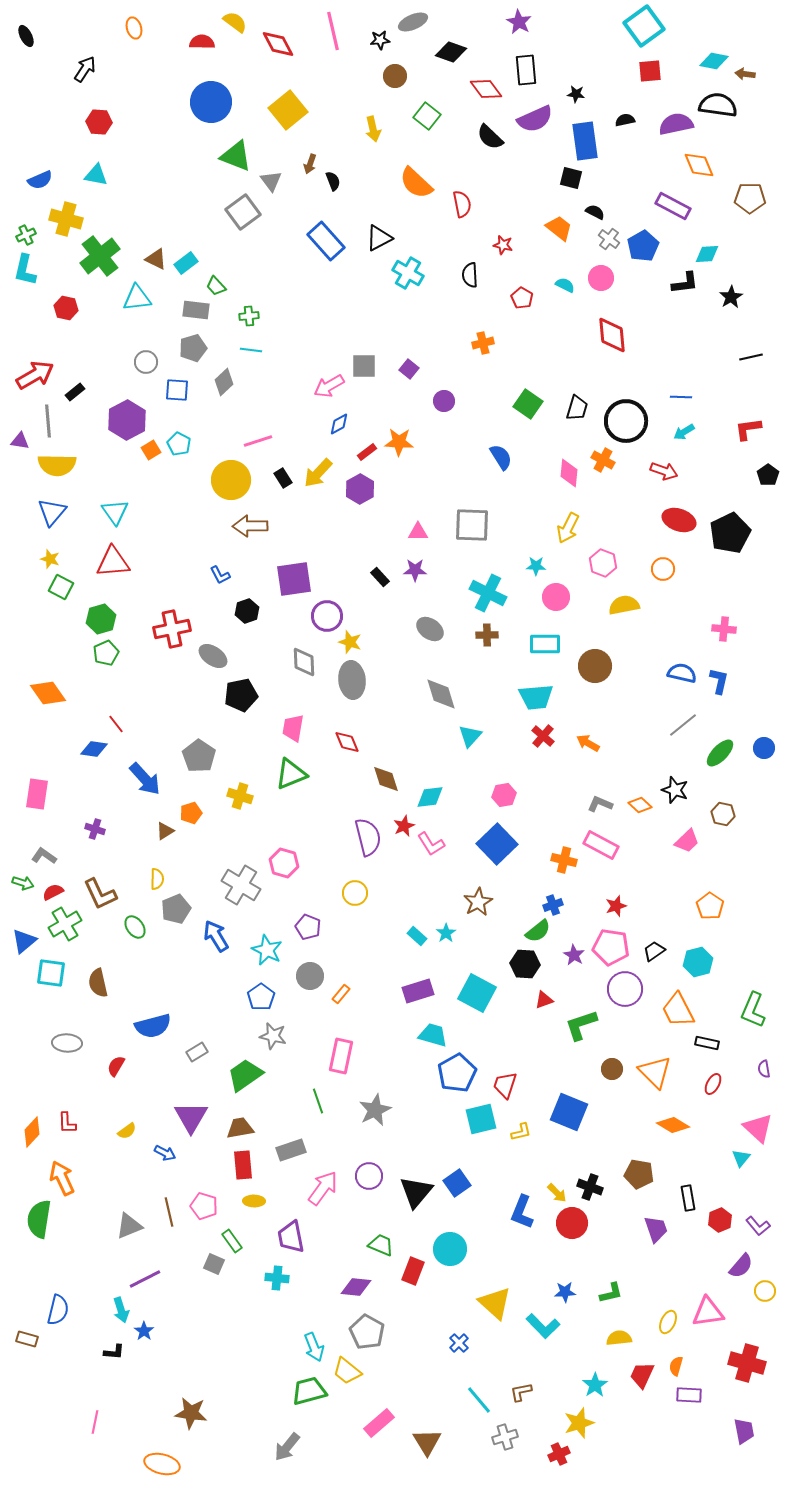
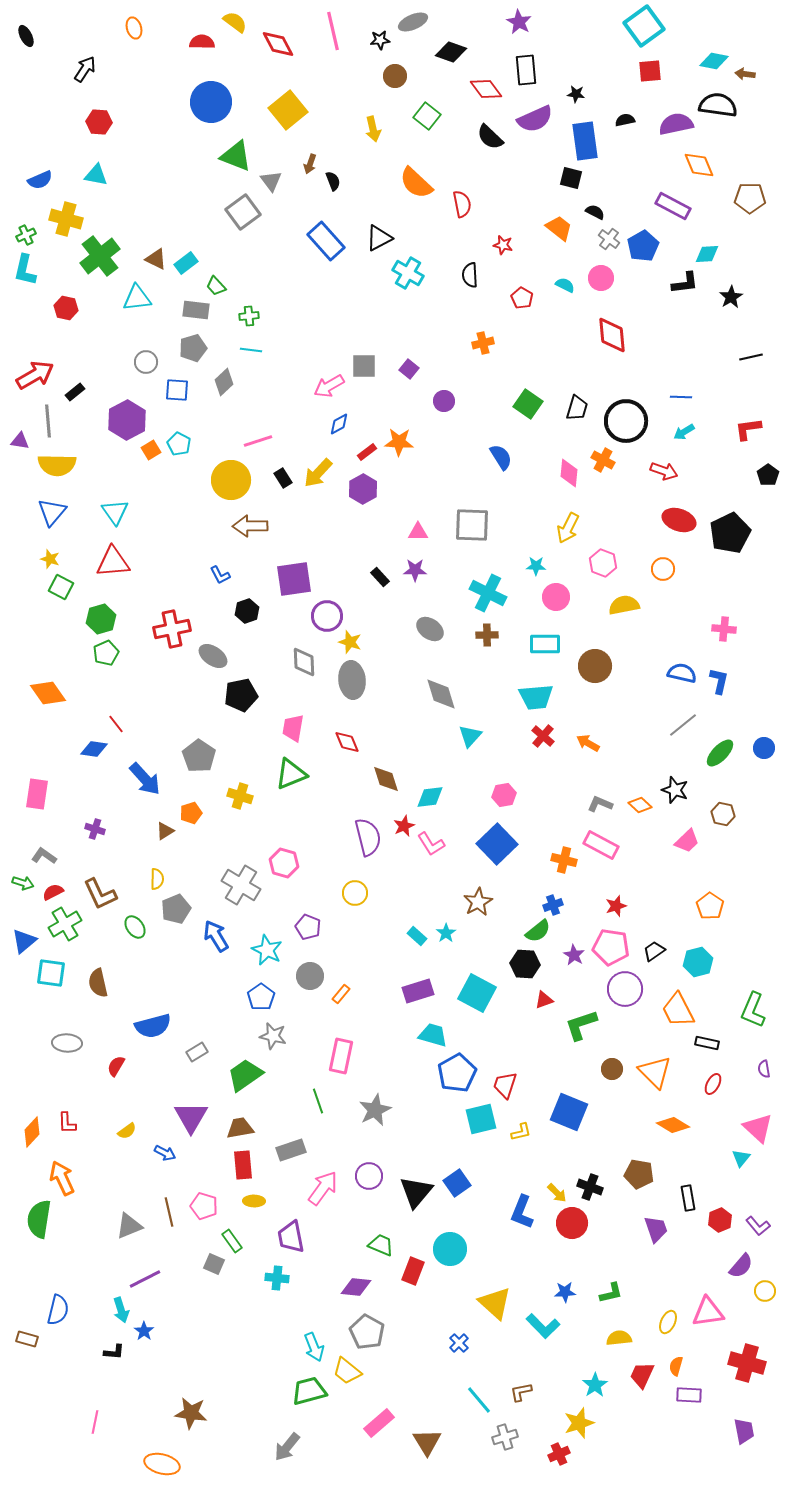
purple hexagon at (360, 489): moved 3 px right
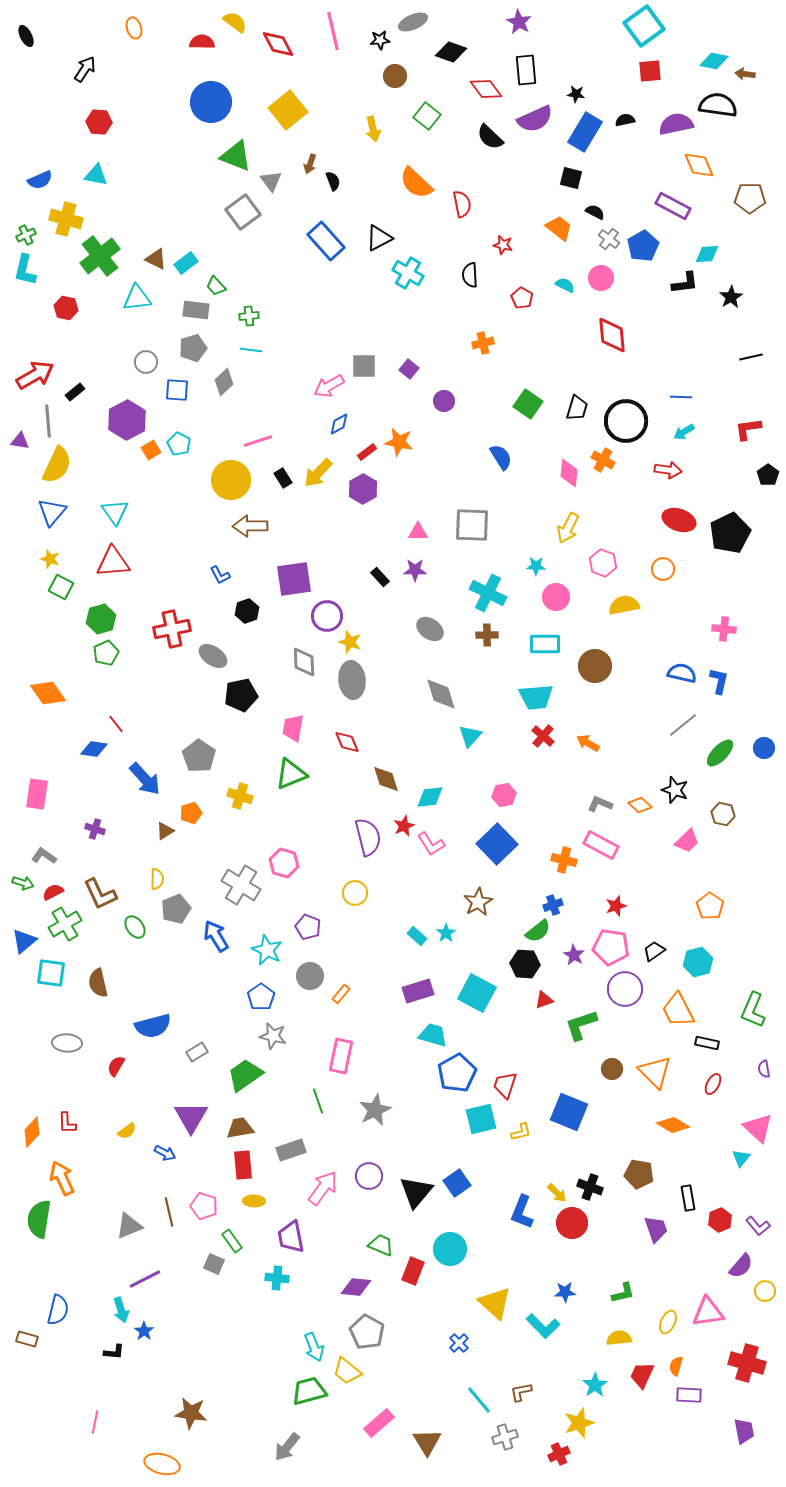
blue rectangle at (585, 141): moved 9 px up; rotated 39 degrees clockwise
orange star at (399, 442): rotated 8 degrees clockwise
yellow semicircle at (57, 465): rotated 66 degrees counterclockwise
red arrow at (664, 471): moved 4 px right, 1 px up; rotated 12 degrees counterclockwise
green L-shape at (611, 1293): moved 12 px right
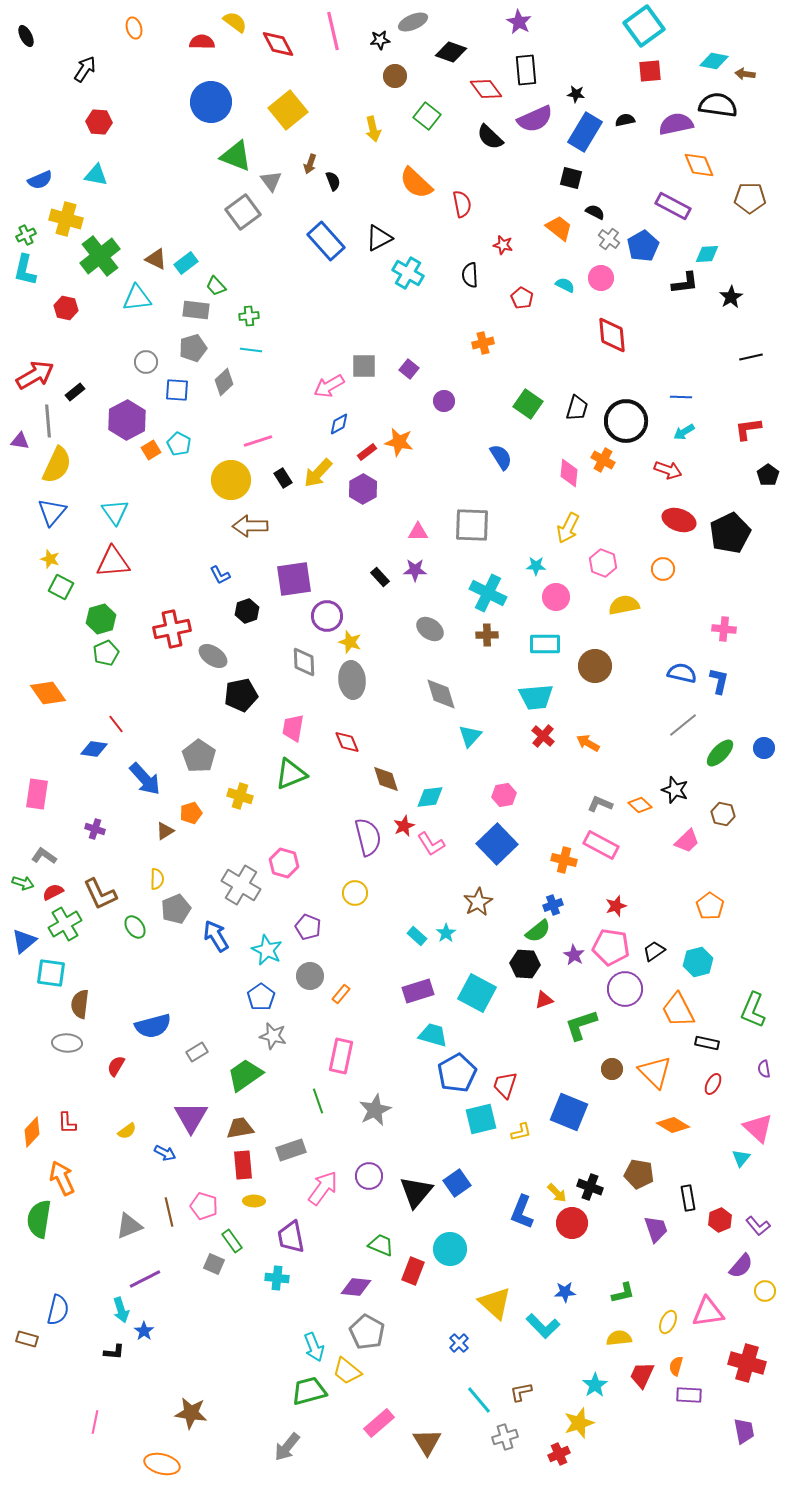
red arrow at (668, 470): rotated 12 degrees clockwise
brown semicircle at (98, 983): moved 18 px left, 21 px down; rotated 20 degrees clockwise
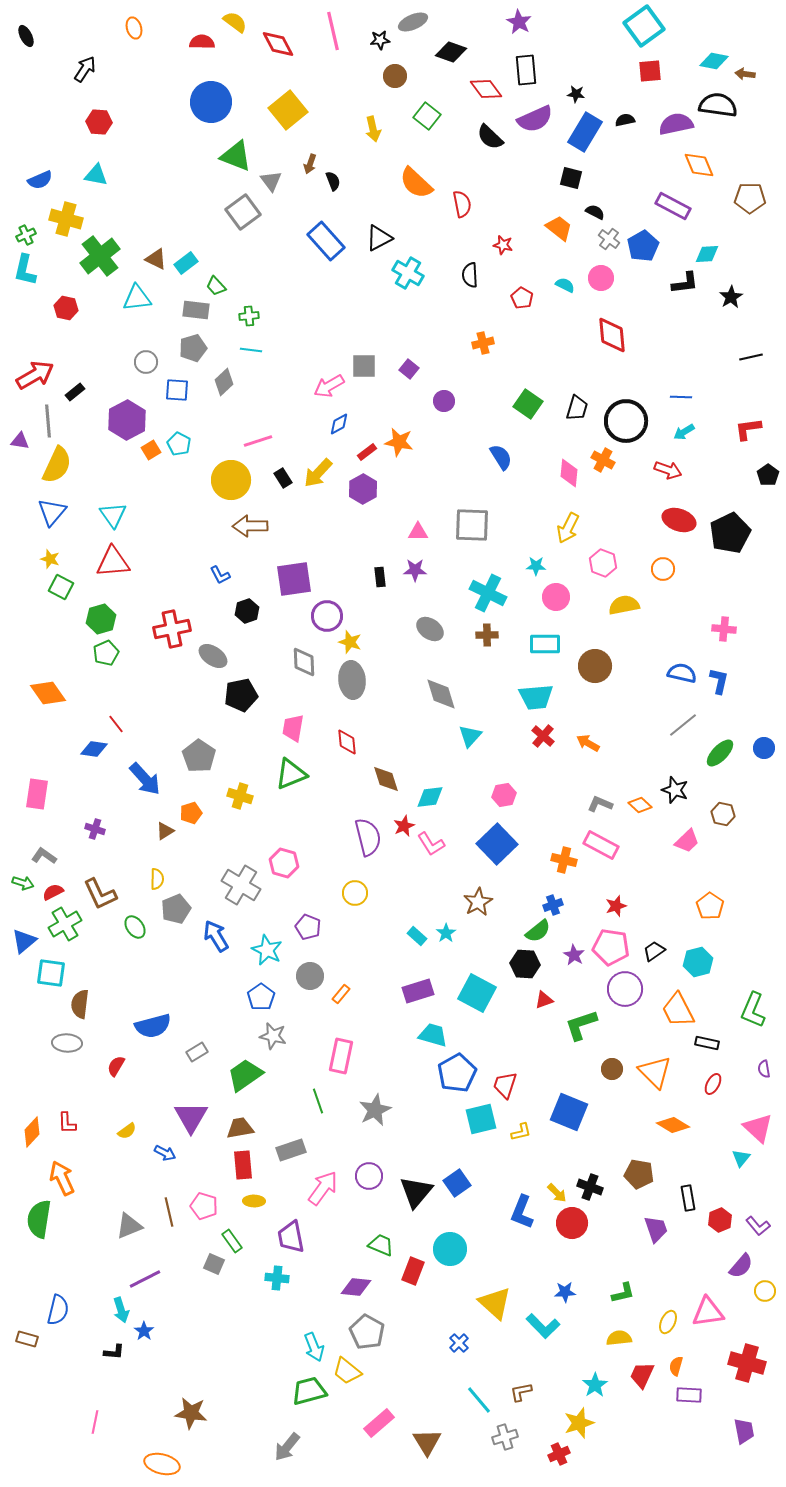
cyan triangle at (115, 512): moved 2 px left, 3 px down
black rectangle at (380, 577): rotated 36 degrees clockwise
red diamond at (347, 742): rotated 16 degrees clockwise
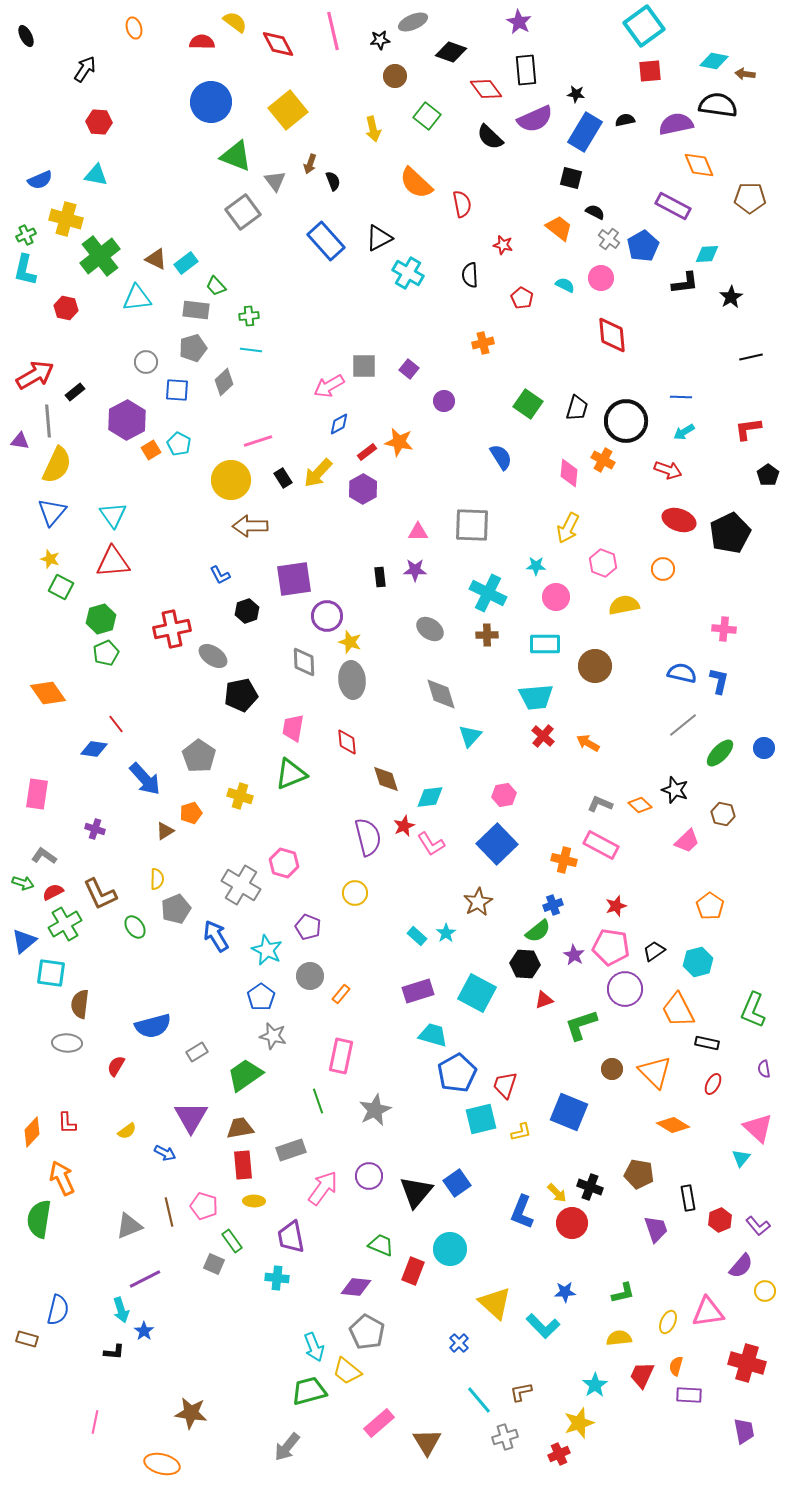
gray triangle at (271, 181): moved 4 px right
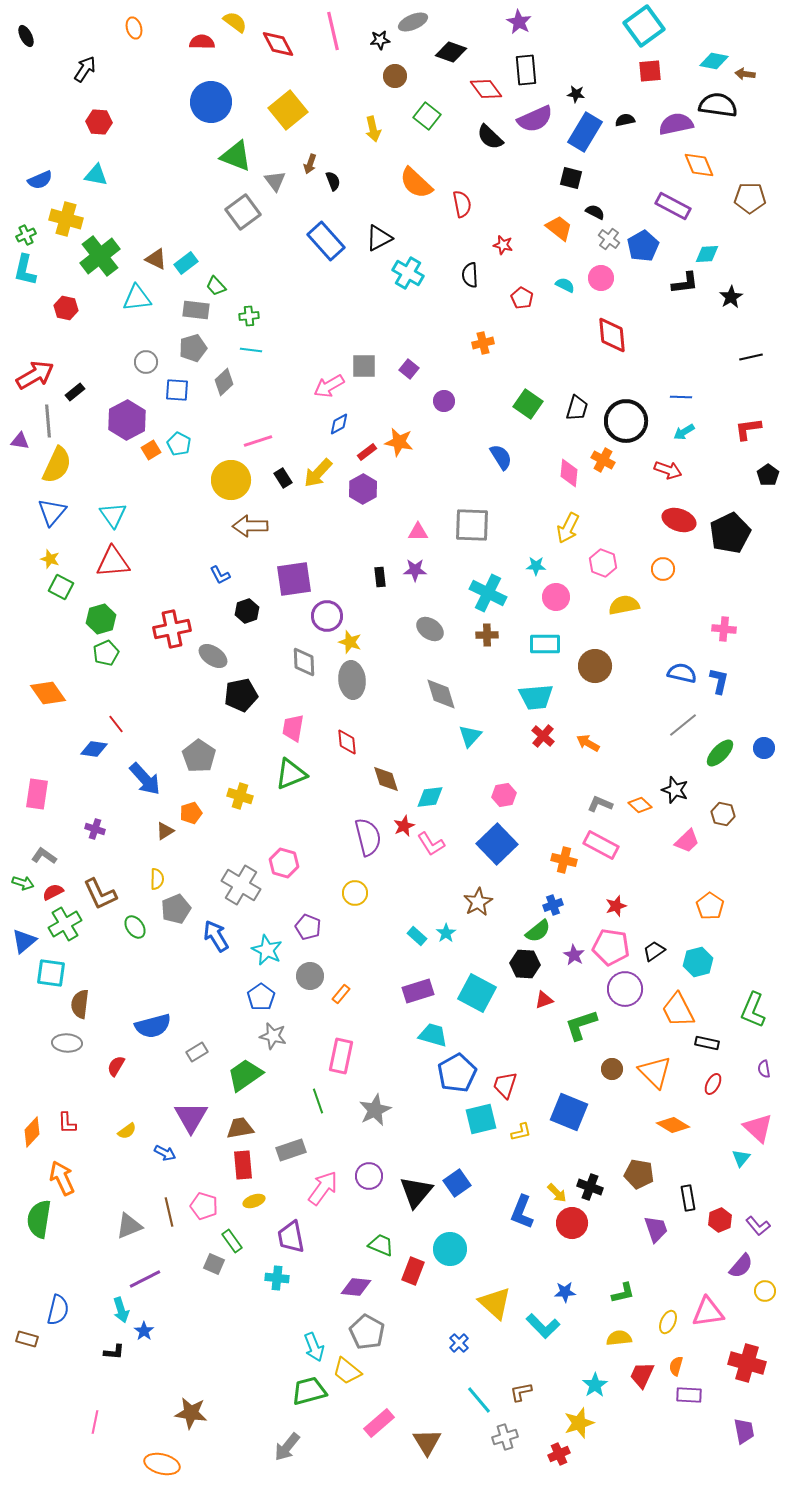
yellow ellipse at (254, 1201): rotated 20 degrees counterclockwise
